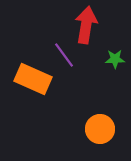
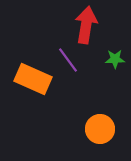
purple line: moved 4 px right, 5 px down
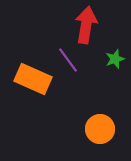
green star: rotated 18 degrees counterclockwise
